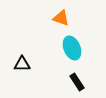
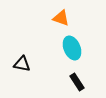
black triangle: rotated 12 degrees clockwise
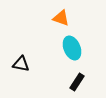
black triangle: moved 1 px left
black rectangle: rotated 66 degrees clockwise
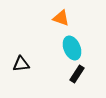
black triangle: rotated 18 degrees counterclockwise
black rectangle: moved 8 px up
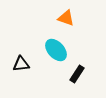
orange triangle: moved 5 px right
cyan ellipse: moved 16 px left, 2 px down; rotated 20 degrees counterclockwise
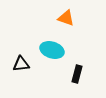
cyan ellipse: moved 4 px left; rotated 30 degrees counterclockwise
black rectangle: rotated 18 degrees counterclockwise
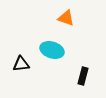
black rectangle: moved 6 px right, 2 px down
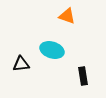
orange triangle: moved 1 px right, 2 px up
black rectangle: rotated 24 degrees counterclockwise
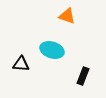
black triangle: rotated 12 degrees clockwise
black rectangle: rotated 30 degrees clockwise
